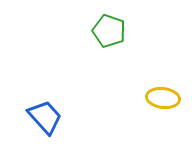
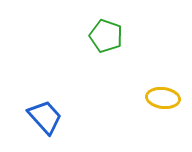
green pentagon: moved 3 px left, 5 px down
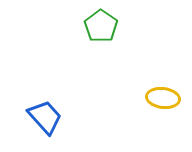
green pentagon: moved 5 px left, 10 px up; rotated 16 degrees clockwise
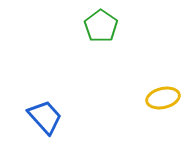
yellow ellipse: rotated 20 degrees counterclockwise
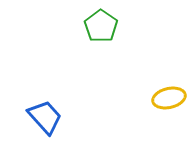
yellow ellipse: moved 6 px right
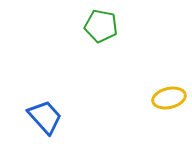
green pentagon: rotated 24 degrees counterclockwise
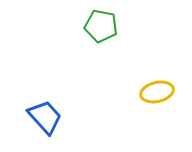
yellow ellipse: moved 12 px left, 6 px up
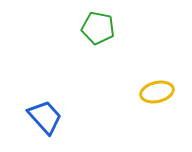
green pentagon: moved 3 px left, 2 px down
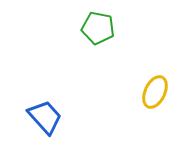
yellow ellipse: moved 2 px left; rotated 52 degrees counterclockwise
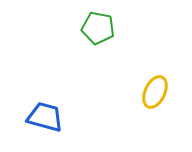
blue trapezoid: rotated 33 degrees counterclockwise
